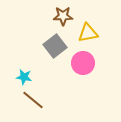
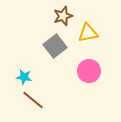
brown star: rotated 18 degrees counterclockwise
pink circle: moved 6 px right, 8 px down
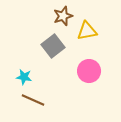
yellow triangle: moved 1 px left, 2 px up
gray square: moved 2 px left
brown line: rotated 15 degrees counterclockwise
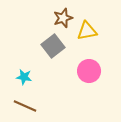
brown star: moved 2 px down
brown line: moved 8 px left, 6 px down
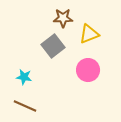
brown star: rotated 18 degrees clockwise
yellow triangle: moved 2 px right, 3 px down; rotated 10 degrees counterclockwise
pink circle: moved 1 px left, 1 px up
